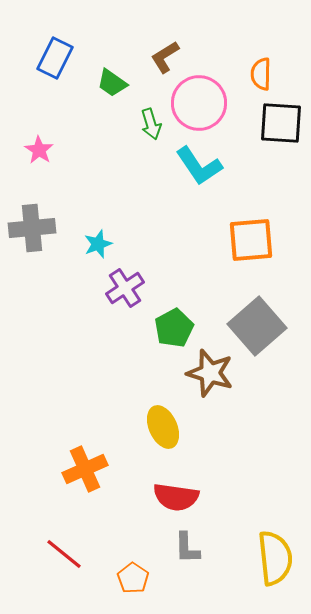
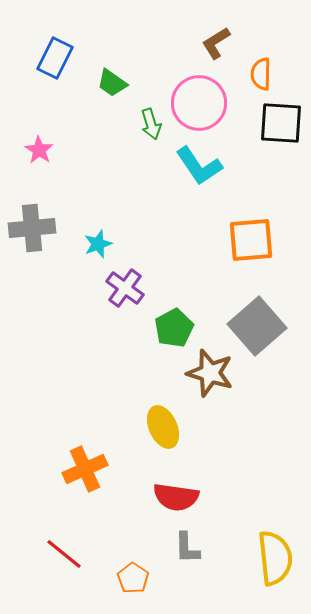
brown L-shape: moved 51 px right, 14 px up
purple cross: rotated 21 degrees counterclockwise
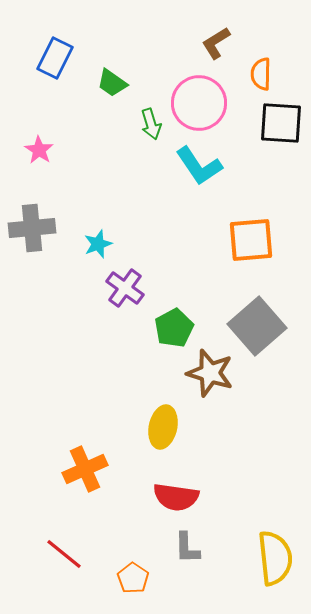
yellow ellipse: rotated 36 degrees clockwise
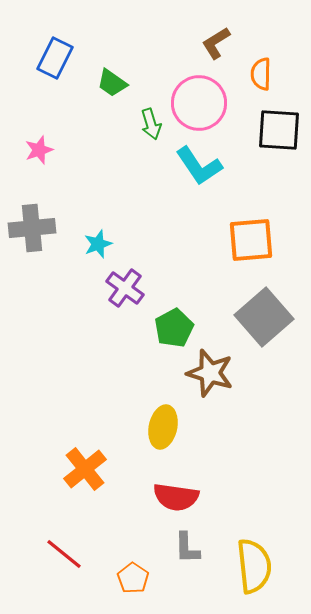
black square: moved 2 px left, 7 px down
pink star: rotated 20 degrees clockwise
gray square: moved 7 px right, 9 px up
orange cross: rotated 15 degrees counterclockwise
yellow semicircle: moved 21 px left, 8 px down
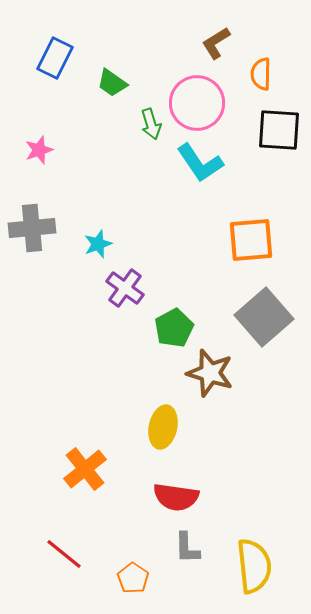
pink circle: moved 2 px left
cyan L-shape: moved 1 px right, 3 px up
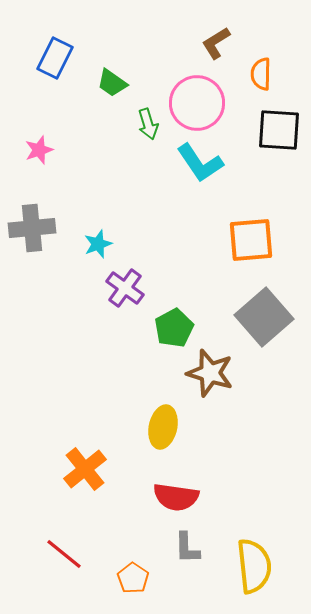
green arrow: moved 3 px left
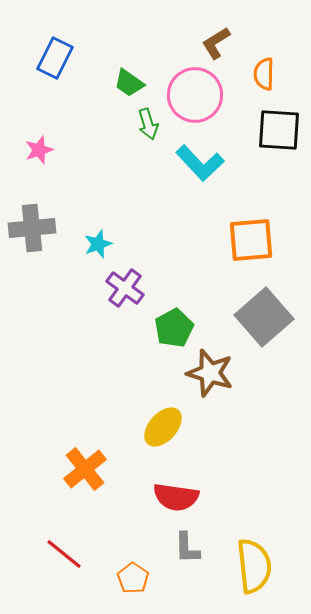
orange semicircle: moved 3 px right
green trapezoid: moved 17 px right
pink circle: moved 2 px left, 8 px up
cyan L-shape: rotated 9 degrees counterclockwise
yellow ellipse: rotated 30 degrees clockwise
